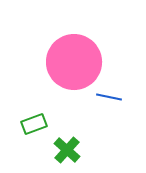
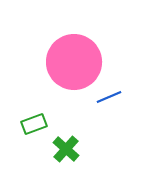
blue line: rotated 35 degrees counterclockwise
green cross: moved 1 px left, 1 px up
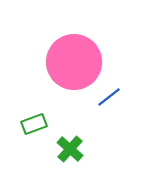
blue line: rotated 15 degrees counterclockwise
green cross: moved 4 px right
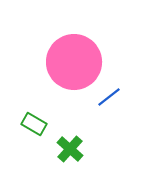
green rectangle: rotated 50 degrees clockwise
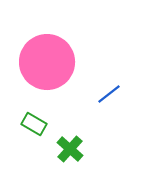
pink circle: moved 27 px left
blue line: moved 3 px up
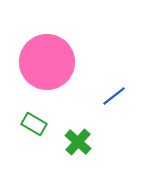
blue line: moved 5 px right, 2 px down
green cross: moved 8 px right, 7 px up
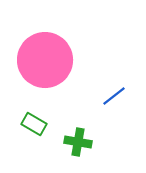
pink circle: moved 2 px left, 2 px up
green cross: rotated 32 degrees counterclockwise
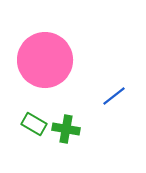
green cross: moved 12 px left, 13 px up
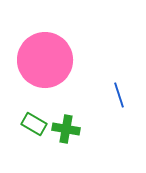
blue line: moved 5 px right, 1 px up; rotated 70 degrees counterclockwise
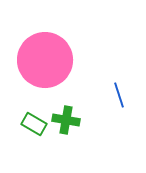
green cross: moved 9 px up
